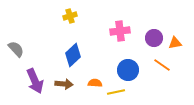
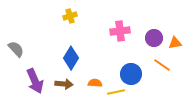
blue diamond: moved 2 px left, 3 px down; rotated 15 degrees counterclockwise
blue circle: moved 3 px right, 4 px down
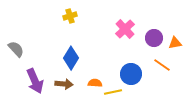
pink cross: moved 5 px right, 2 px up; rotated 36 degrees counterclockwise
yellow line: moved 3 px left
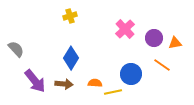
purple arrow: rotated 15 degrees counterclockwise
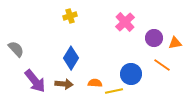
pink cross: moved 7 px up
yellow line: moved 1 px right, 1 px up
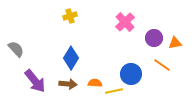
brown arrow: moved 4 px right
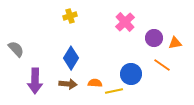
purple arrow: rotated 40 degrees clockwise
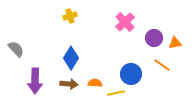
brown arrow: moved 1 px right
yellow line: moved 2 px right, 2 px down
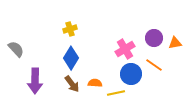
yellow cross: moved 13 px down
pink cross: moved 27 px down; rotated 12 degrees clockwise
orange line: moved 8 px left
brown arrow: moved 3 px right; rotated 48 degrees clockwise
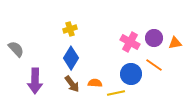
pink cross: moved 5 px right, 7 px up; rotated 30 degrees counterclockwise
